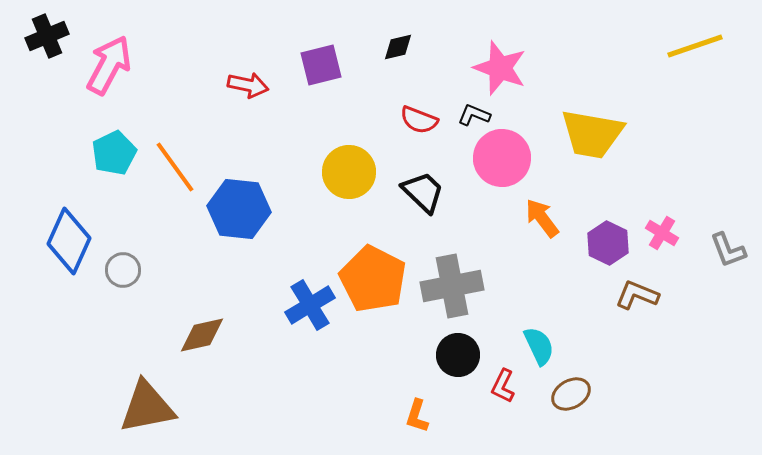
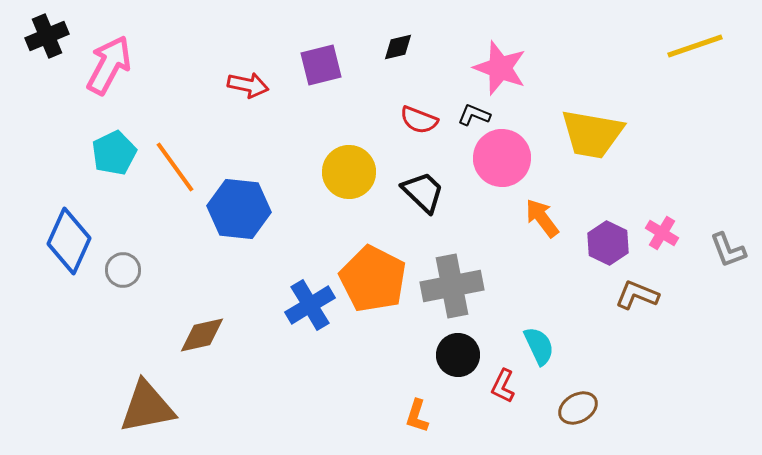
brown ellipse: moved 7 px right, 14 px down
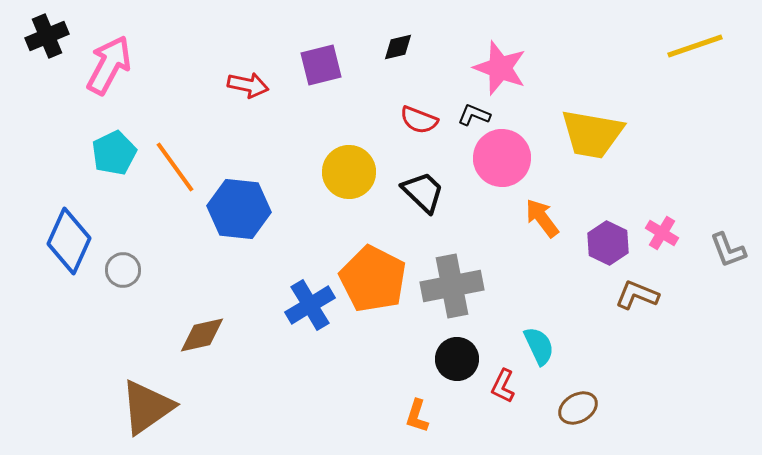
black circle: moved 1 px left, 4 px down
brown triangle: rotated 24 degrees counterclockwise
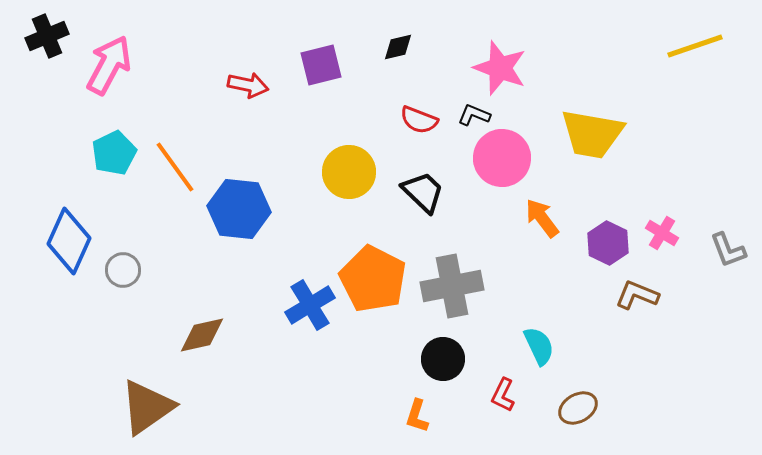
black circle: moved 14 px left
red L-shape: moved 9 px down
